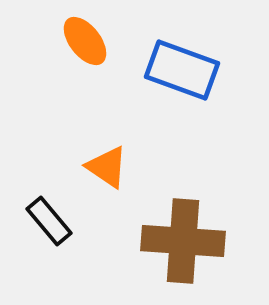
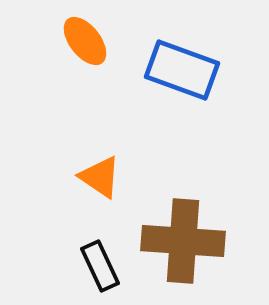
orange triangle: moved 7 px left, 10 px down
black rectangle: moved 51 px right, 45 px down; rotated 15 degrees clockwise
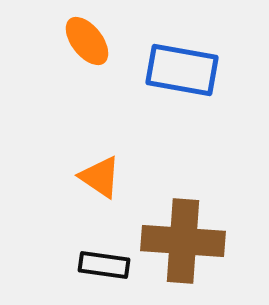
orange ellipse: moved 2 px right
blue rectangle: rotated 10 degrees counterclockwise
black rectangle: moved 4 px right, 1 px up; rotated 57 degrees counterclockwise
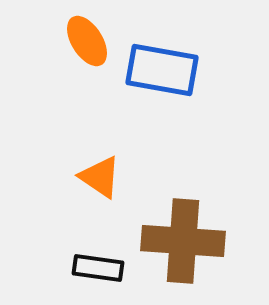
orange ellipse: rotated 6 degrees clockwise
blue rectangle: moved 20 px left
black rectangle: moved 6 px left, 3 px down
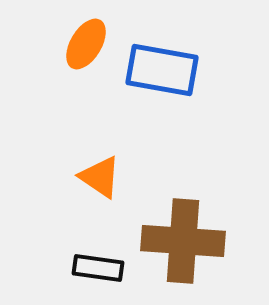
orange ellipse: moved 1 px left, 3 px down; rotated 63 degrees clockwise
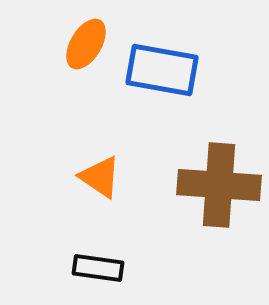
brown cross: moved 36 px right, 56 px up
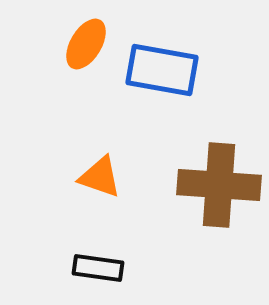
orange triangle: rotated 15 degrees counterclockwise
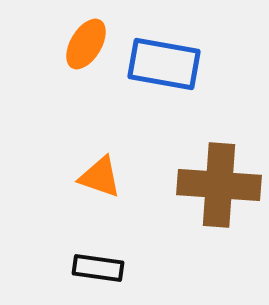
blue rectangle: moved 2 px right, 6 px up
